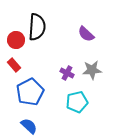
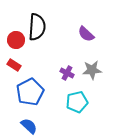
red rectangle: rotated 16 degrees counterclockwise
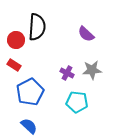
cyan pentagon: rotated 20 degrees clockwise
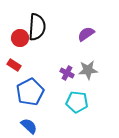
purple semicircle: rotated 102 degrees clockwise
red circle: moved 4 px right, 2 px up
gray star: moved 4 px left
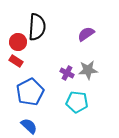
red circle: moved 2 px left, 4 px down
red rectangle: moved 2 px right, 4 px up
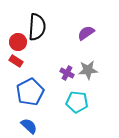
purple semicircle: moved 1 px up
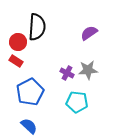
purple semicircle: moved 3 px right
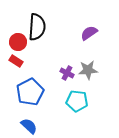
cyan pentagon: moved 1 px up
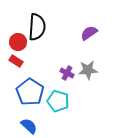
blue pentagon: rotated 12 degrees counterclockwise
cyan pentagon: moved 19 px left; rotated 10 degrees clockwise
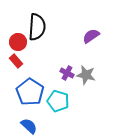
purple semicircle: moved 2 px right, 3 px down
red rectangle: rotated 16 degrees clockwise
gray star: moved 2 px left, 5 px down; rotated 18 degrees clockwise
